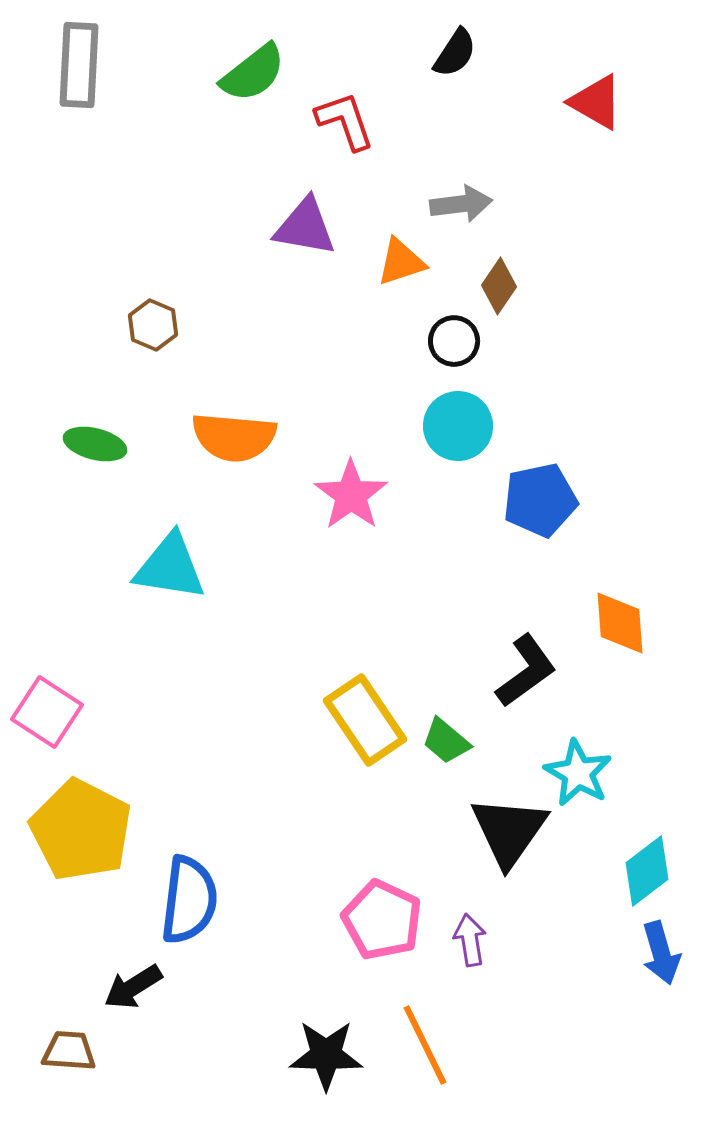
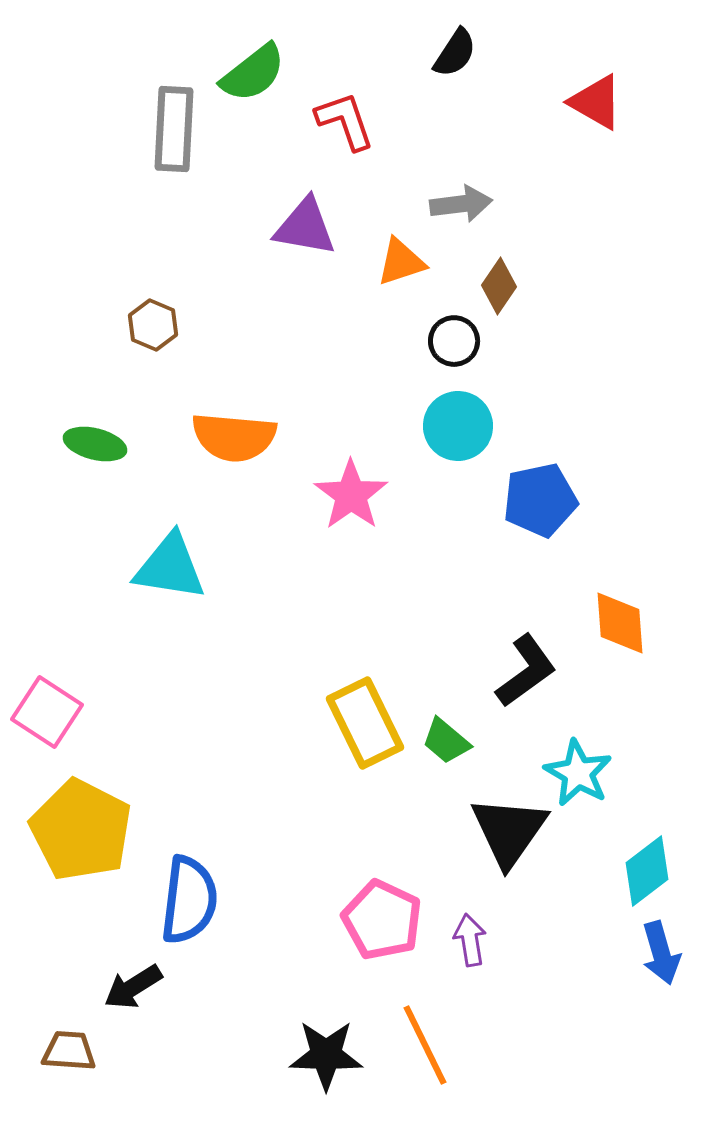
gray rectangle: moved 95 px right, 64 px down
yellow rectangle: moved 3 px down; rotated 8 degrees clockwise
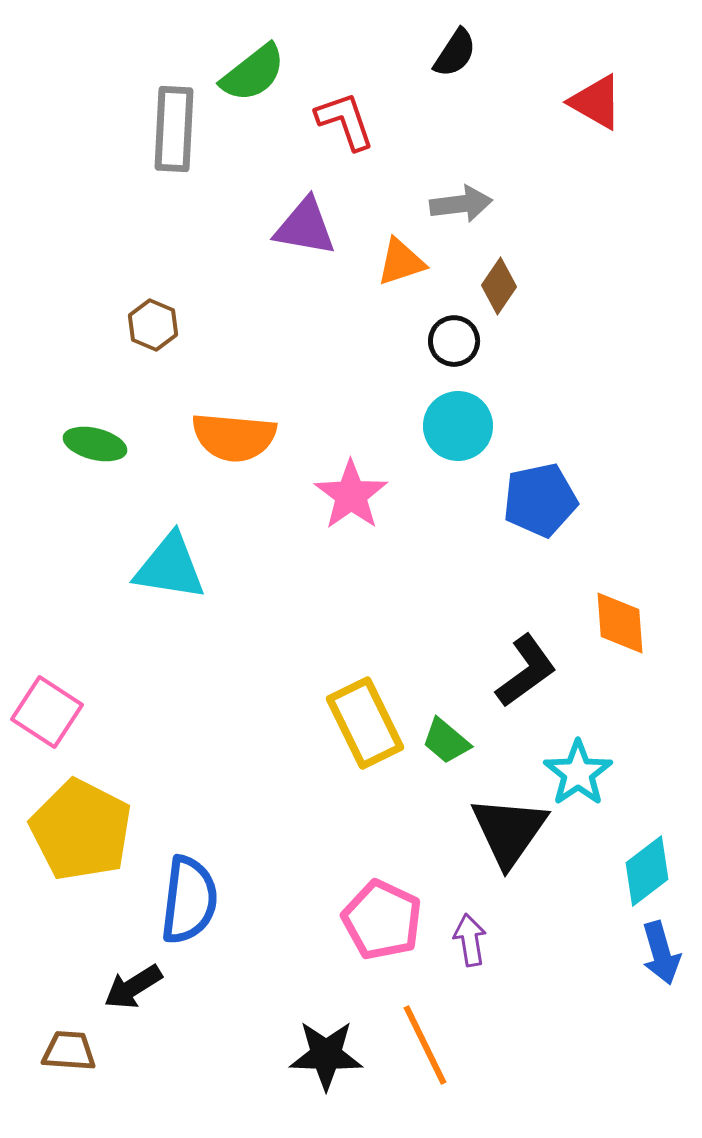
cyan star: rotated 8 degrees clockwise
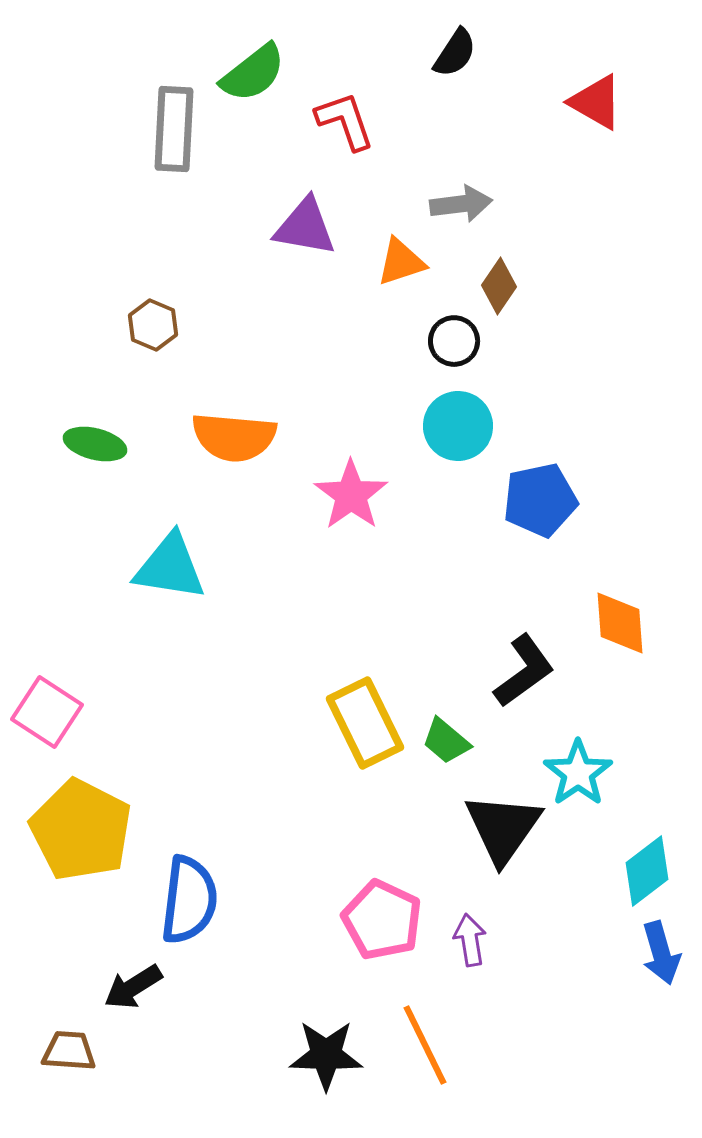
black L-shape: moved 2 px left
black triangle: moved 6 px left, 3 px up
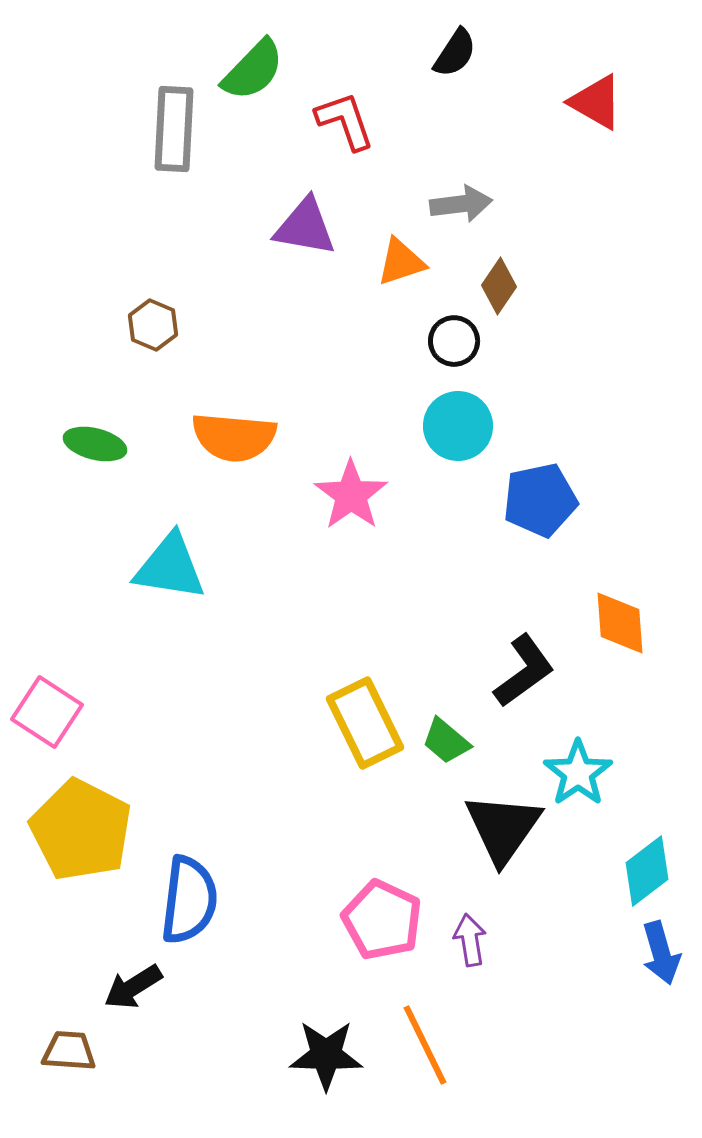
green semicircle: moved 3 px up; rotated 8 degrees counterclockwise
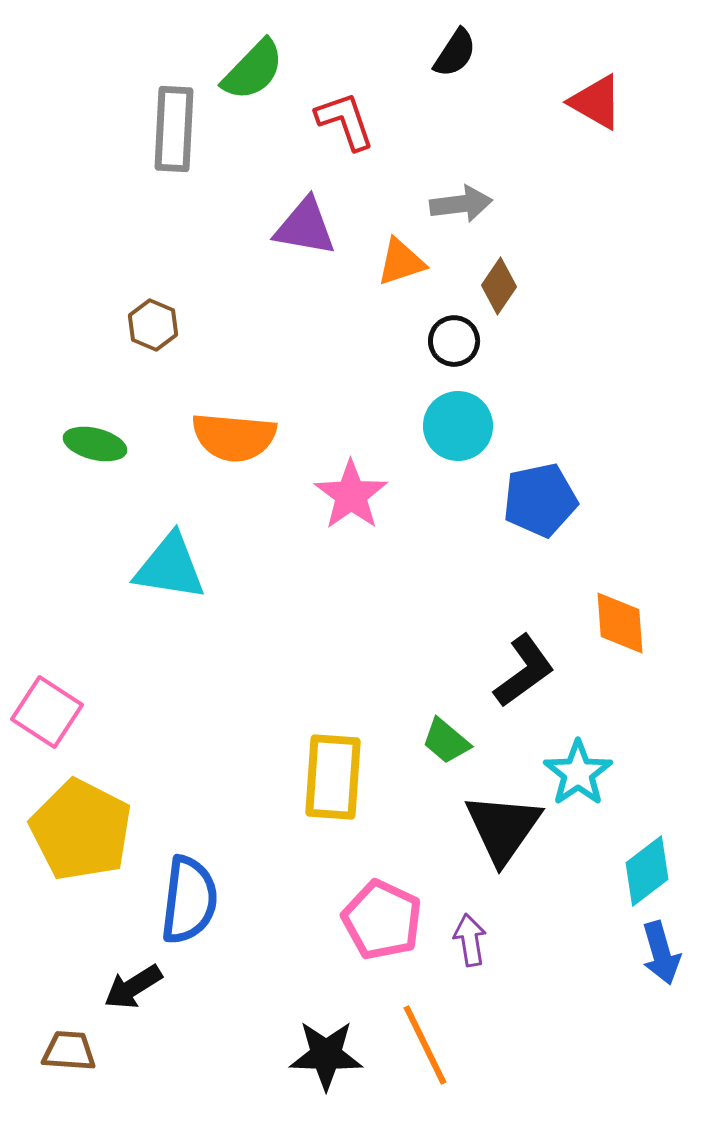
yellow rectangle: moved 32 px left, 54 px down; rotated 30 degrees clockwise
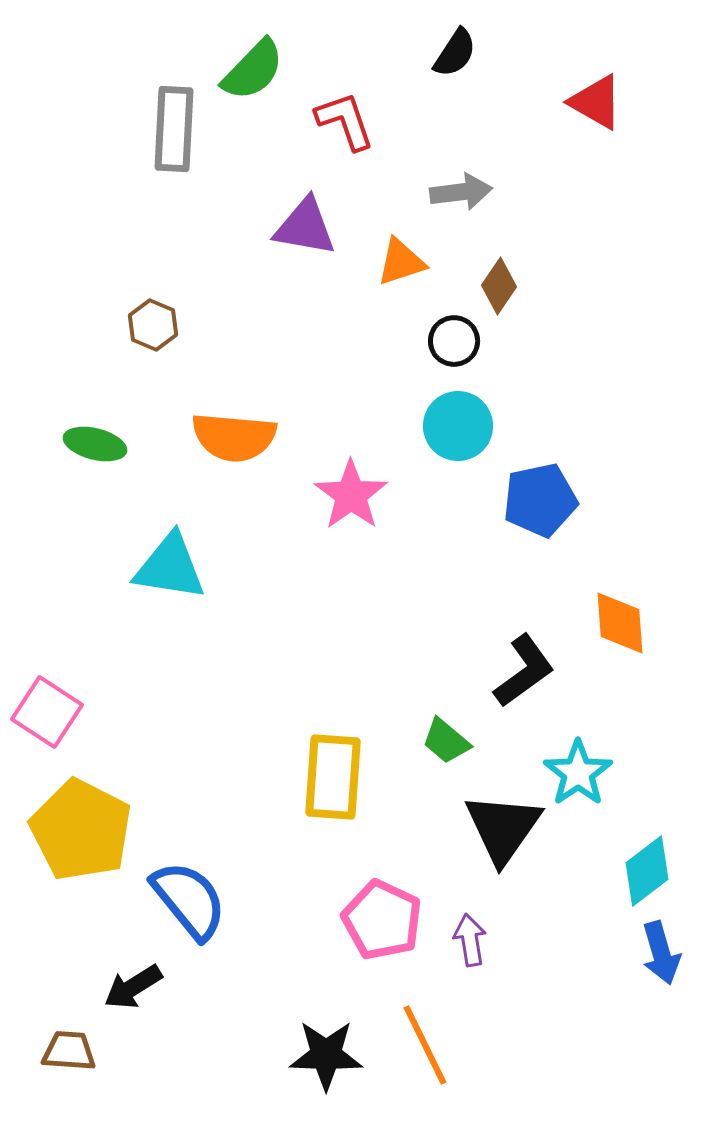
gray arrow: moved 12 px up
blue semicircle: rotated 46 degrees counterclockwise
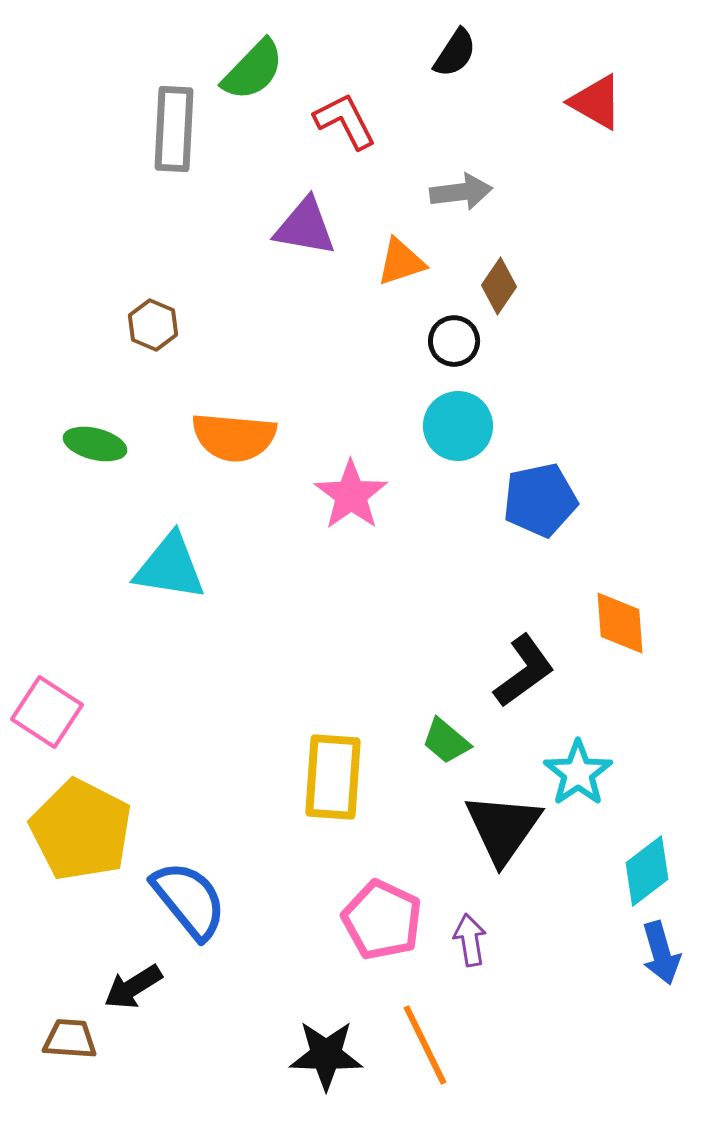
red L-shape: rotated 8 degrees counterclockwise
brown trapezoid: moved 1 px right, 12 px up
